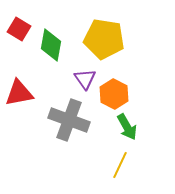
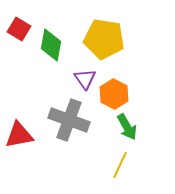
red triangle: moved 42 px down
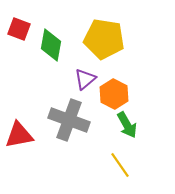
red square: rotated 10 degrees counterclockwise
purple triangle: rotated 25 degrees clockwise
green arrow: moved 2 px up
yellow line: rotated 60 degrees counterclockwise
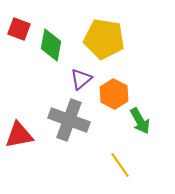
purple triangle: moved 4 px left
green arrow: moved 13 px right, 4 px up
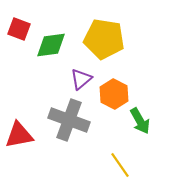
green diamond: rotated 72 degrees clockwise
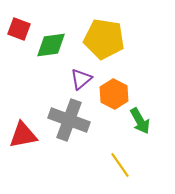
red triangle: moved 4 px right
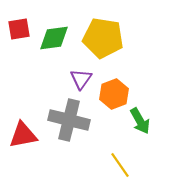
red square: rotated 30 degrees counterclockwise
yellow pentagon: moved 1 px left, 1 px up
green diamond: moved 3 px right, 7 px up
purple triangle: rotated 15 degrees counterclockwise
orange hexagon: rotated 12 degrees clockwise
gray cross: rotated 6 degrees counterclockwise
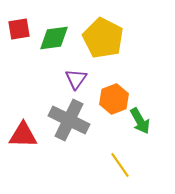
yellow pentagon: rotated 18 degrees clockwise
purple triangle: moved 5 px left
orange hexagon: moved 5 px down
gray cross: rotated 12 degrees clockwise
red triangle: rotated 12 degrees clockwise
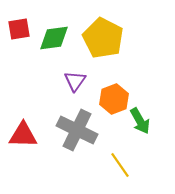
purple triangle: moved 1 px left, 2 px down
gray cross: moved 8 px right, 10 px down
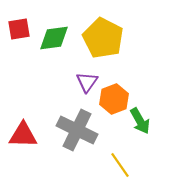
purple triangle: moved 12 px right, 1 px down
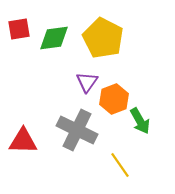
red triangle: moved 6 px down
